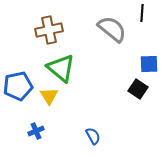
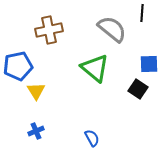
green triangle: moved 34 px right
blue pentagon: moved 20 px up
yellow triangle: moved 13 px left, 5 px up
blue semicircle: moved 1 px left, 2 px down
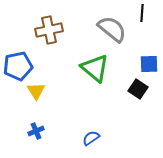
blue semicircle: moved 1 px left; rotated 96 degrees counterclockwise
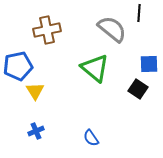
black line: moved 3 px left
brown cross: moved 2 px left
yellow triangle: moved 1 px left
blue semicircle: rotated 90 degrees counterclockwise
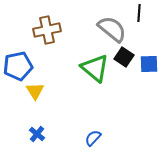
black square: moved 14 px left, 32 px up
blue cross: moved 1 px right, 3 px down; rotated 28 degrees counterclockwise
blue semicircle: moved 2 px right; rotated 78 degrees clockwise
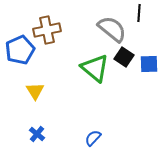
blue pentagon: moved 2 px right, 16 px up; rotated 12 degrees counterclockwise
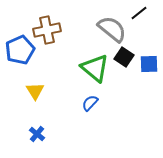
black line: rotated 48 degrees clockwise
blue semicircle: moved 3 px left, 35 px up
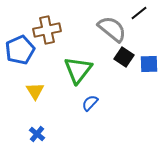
green triangle: moved 17 px left, 2 px down; rotated 28 degrees clockwise
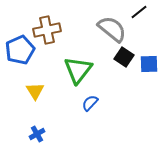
black line: moved 1 px up
blue cross: rotated 21 degrees clockwise
